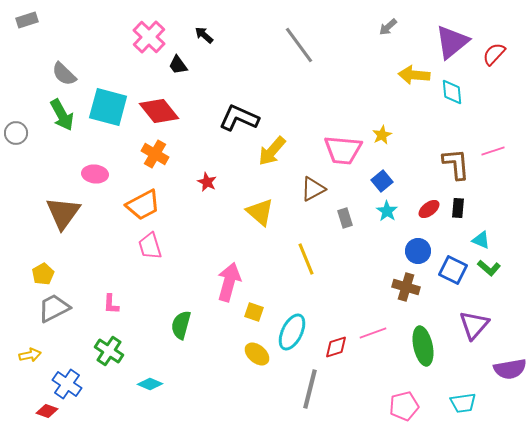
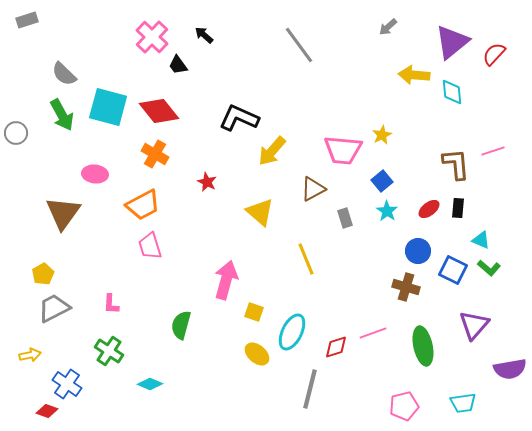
pink cross at (149, 37): moved 3 px right
pink arrow at (229, 282): moved 3 px left, 2 px up
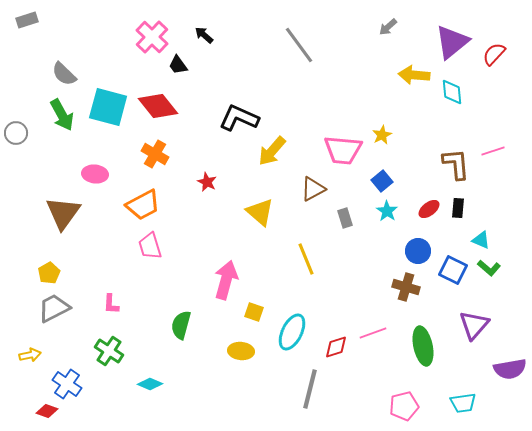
red diamond at (159, 111): moved 1 px left, 5 px up
yellow pentagon at (43, 274): moved 6 px right, 1 px up
yellow ellipse at (257, 354): moved 16 px left, 3 px up; rotated 35 degrees counterclockwise
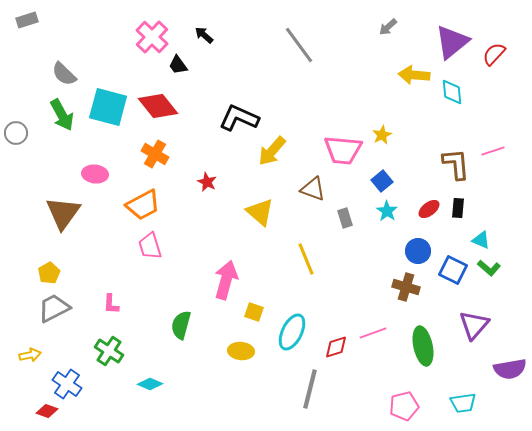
brown triangle at (313, 189): rotated 48 degrees clockwise
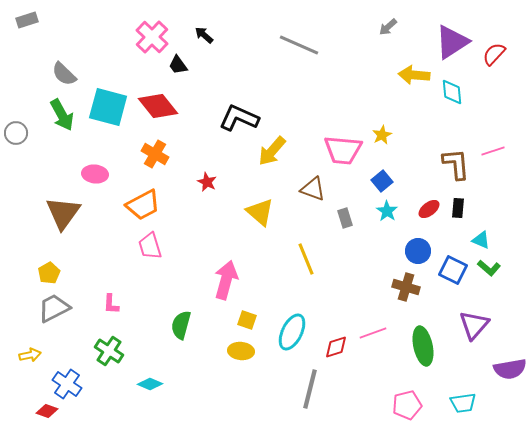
purple triangle at (452, 42): rotated 6 degrees clockwise
gray line at (299, 45): rotated 30 degrees counterclockwise
yellow square at (254, 312): moved 7 px left, 8 px down
pink pentagon at (404, 406): moved 3 px right, 1 px up
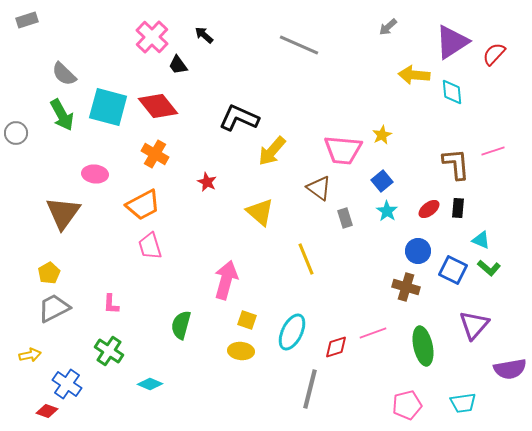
brown triangle at (313, 189): moved 6 px right, 1 px up; rotated 16 degrees clockwise
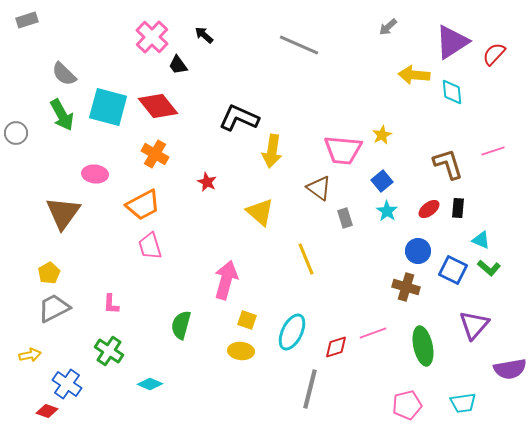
yellow arrow at (272, 151): rotated 32 degrees counterclockwise
brown L-shape at (456, 164): moved 8 px left; rotated 12 degrees counterclockwise
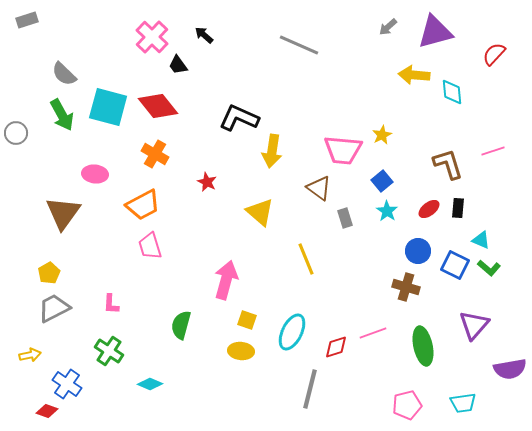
purple triangle at (452, 42): moved 17 px left, 10 px up; rotated 18 degrees clockwise
blue square at (453, 270): moved 2 px right, 5 px up
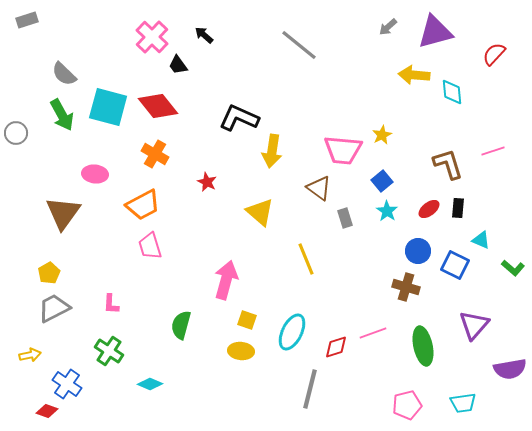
gray line at (299, 45): rotated 15 degrees clockwise
green L-shape at (489, 268): moved 24 px right
